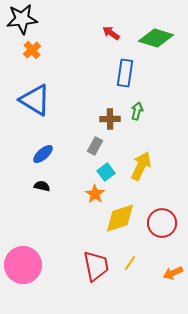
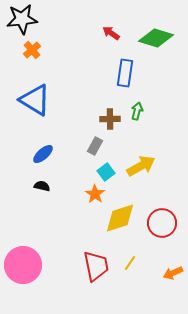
yellow arrow: rotated 36 degrees clockwise
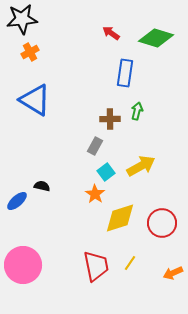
orange cross: moved 2 px left, 2 px down; rotated 12 degrees clockwise
blue ellipse: moved 26 px left, 47 px down
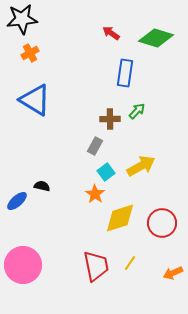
orange cross: moved 1 px down
green arrow: rotated 30 degrees clockwise
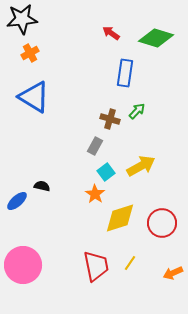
blue triangle: moved 1 px left, 3 px up
brown cross: rotated 18 degrees clockwise
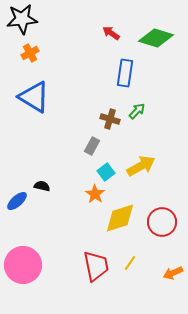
gray rectangle: moved 3 px left
red circle: moved 1 px up
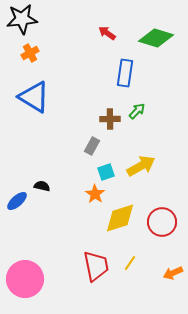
red arrow: moved 4 px left
brown cross: rotated 18 degrees counterclockwise
cyan square: rotated 18 degrees clockwise
pink circle: moved 2 px right, 14 px down
